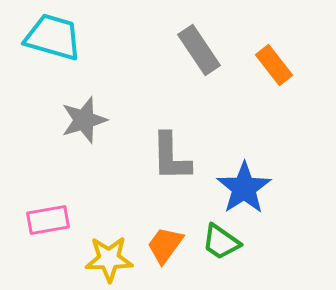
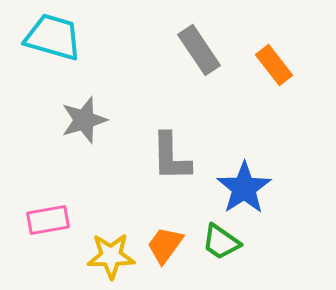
yellow star: moved 2 px right, 3 px up
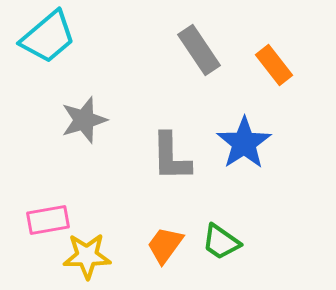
cyan trapezoid: moved 5 px left; rotated 124 degrees clockwise
blue star: moved 45 px up
yellow star: moved 24 px left
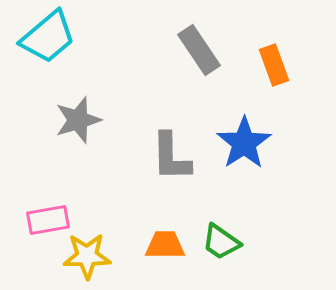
orange rectangle: rotated 18 degrees clockwise
gray star: moved 6 px left
orange trapezoid: rotated 54 degrees clockwise
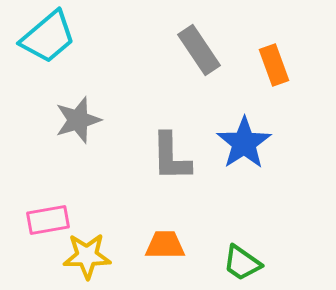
green trapezoid: moved 21 px right, 21 px down
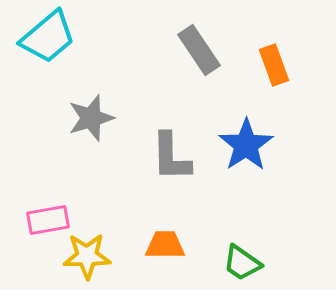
gray star: moved 13 px right, 2 px up
blue star: moved 2 px right, 2 px down
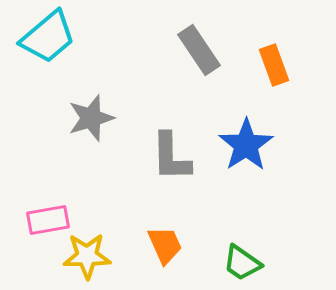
orange trapezoid: rotated 66 degrees clockwise
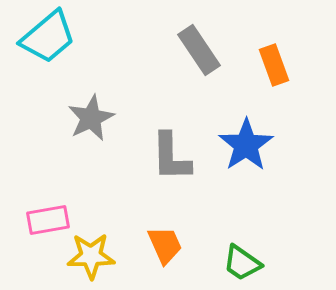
gray star: rotated 9 degrees counterclockwise
yellow star: moved 4 px right
